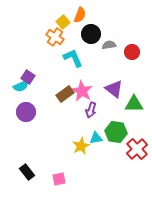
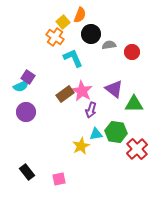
cyan triangle: moved 4 px up
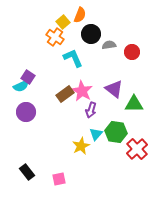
cyan triangle: rotated 40 degrees counterclockwise
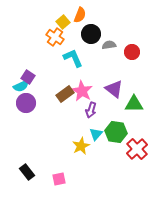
purple circle: moved 9 px up
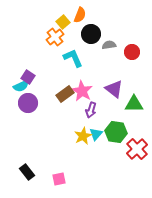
orange cross: rotated 18 degrees clockwise
purple circle: moved 2 px right
yellow star: moved 2 px right, 10 px up
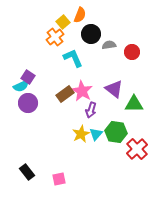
yellow star: moved 2 px left, 2 px up
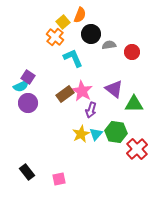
orange cross: rotated 12 degrees counterclockwise
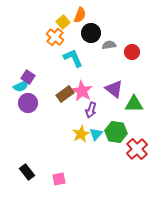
black circle: moved 1 px up
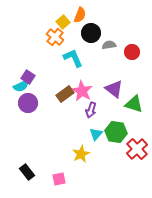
green triangle: rotated 18 degrees clockwise
yellow star: moved 20 px down
